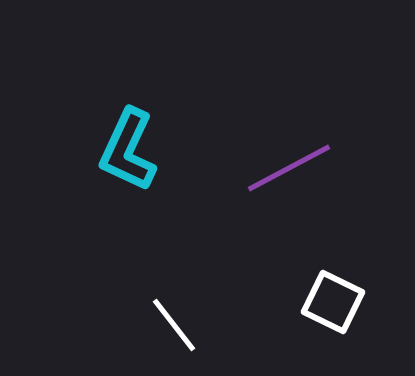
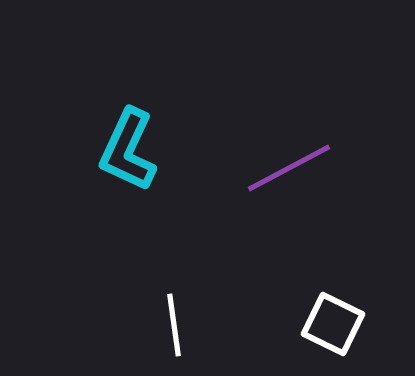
white square: moved 22 px down
white line: rotated 30 degrees clockwise
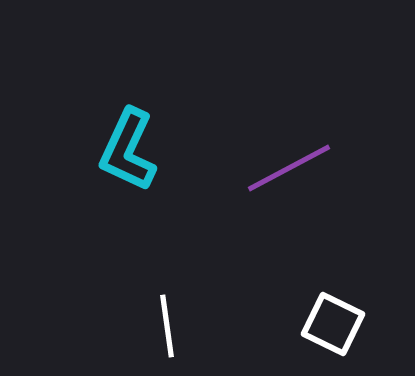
white line: moved 7 px left, 1 px down
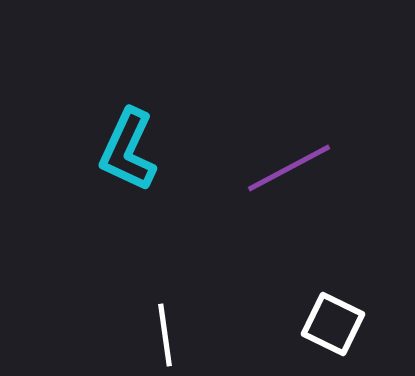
white line: moved 2 px left, 9 px down
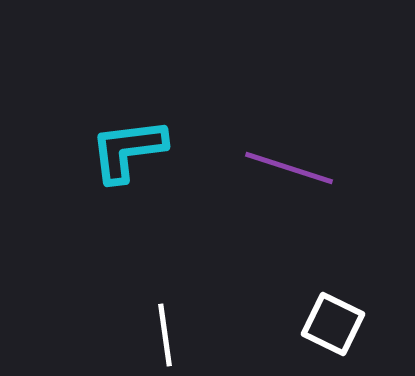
cyan L-shape: rotated 58 degrees clockwise
purple line: rotated 46 degrees clockwise
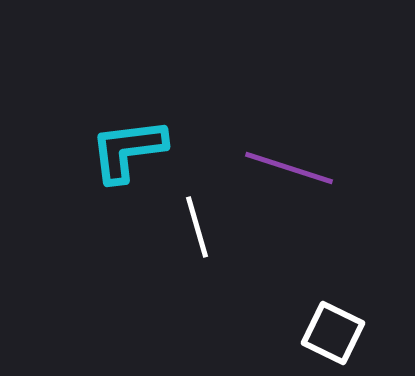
white square: moved 9 px down
white line: moved 32 px right, 108 px up; rotated 8 degrees counterclockwise
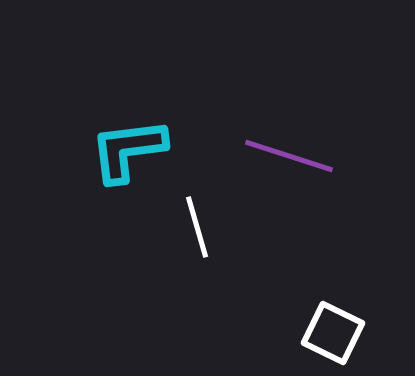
purple line: moved 12 px up
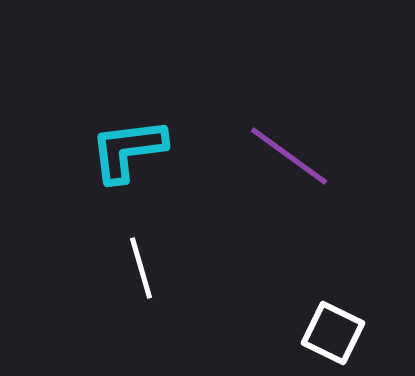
purple line: rotated 18 degrees clockwise
white line: moved 56 px left, 41 px down
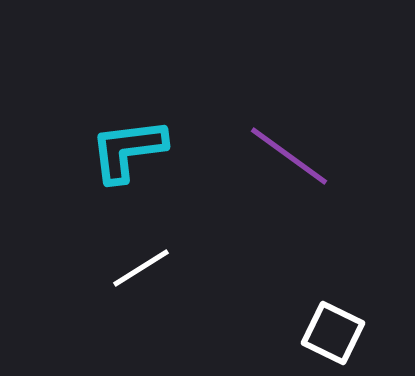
white line: rotated 74 degrees clockwise
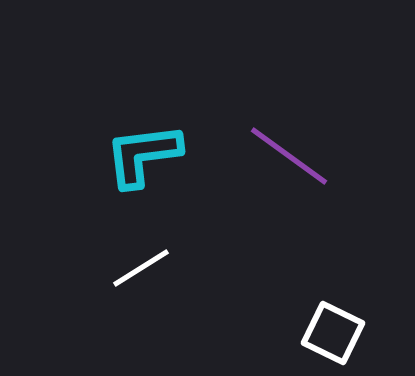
cyan L-shape: moved 15 px right, 5 px down
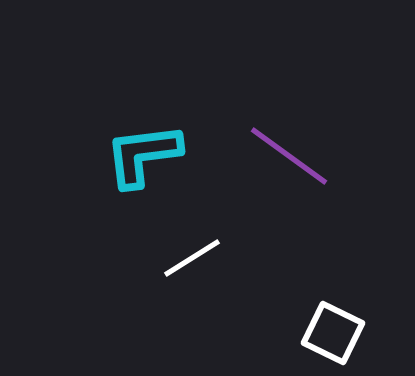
white line: moved 51 px right, 10 px up
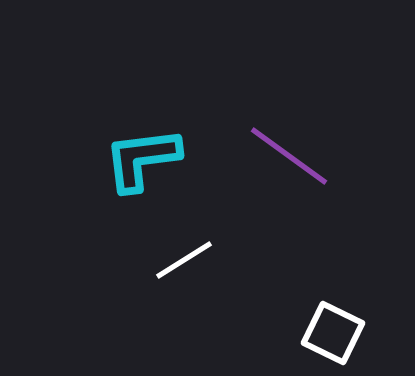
cyan L-shape: moved 1 px left, 4 px down
white line: moved 8 px left, 2 px down
